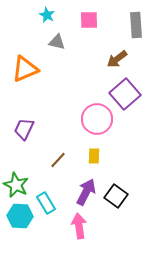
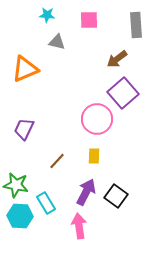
cyan star: rotated 21 degrees counterclockwise
purple square: moved 2 px left, 1 px up
brown line: moved 1 px left, 1 px down
green star: rotated 15 degrees counterclockwise
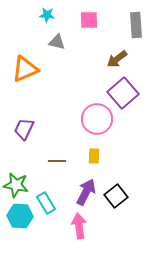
brown line: rotated 48 degrees clockwise
black square: rotated 15 degrees clockwise
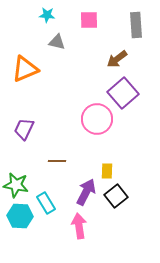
yellow rectangle: moved 13 px right, 15 px down
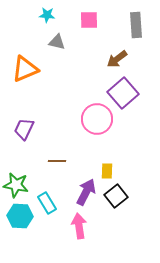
cyan rectangle: moved 1 px right
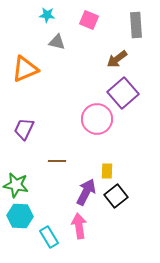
pink square: rotated 24 degrees clockwise
cyan rectangle: moved 2 px right, 34 px down
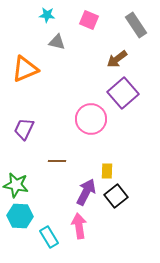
gray rectangle: rotated 30 degrees counterclockwise
pink circle: moved 6 px left
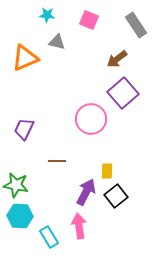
orange triangle: moved 11 px up
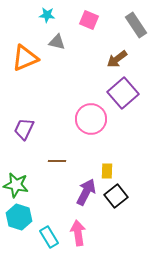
cyan hexagon: moved 1 px left, 1 px down; rotated 15 degrees clockwise
pink arrow: moved 1 px left, 7 px down
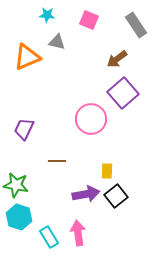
orange triangle: moved 2 px right, 1 px up
purple arrow: moved 2 px down; rotated 52 degrees clockwise
